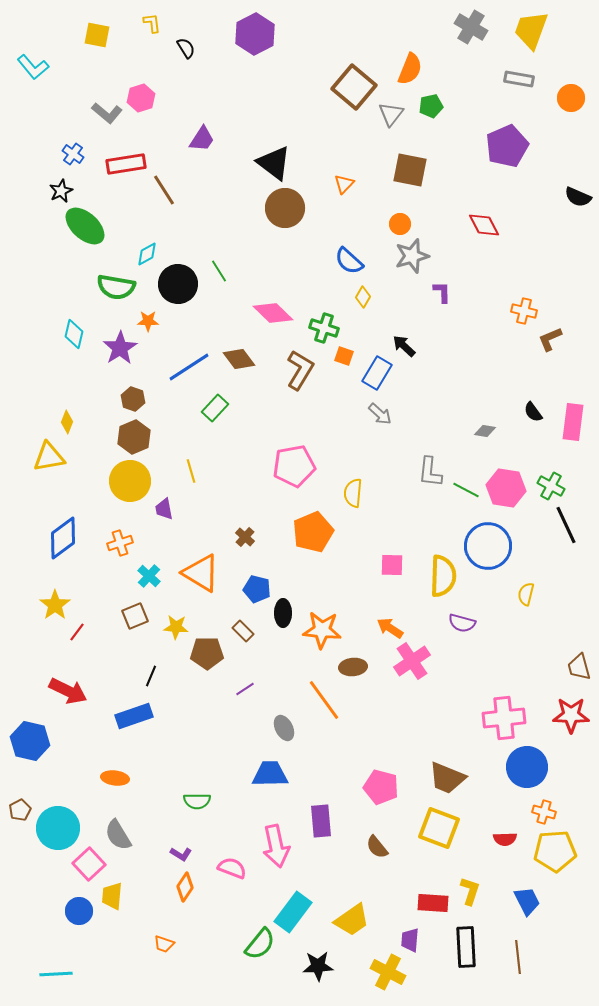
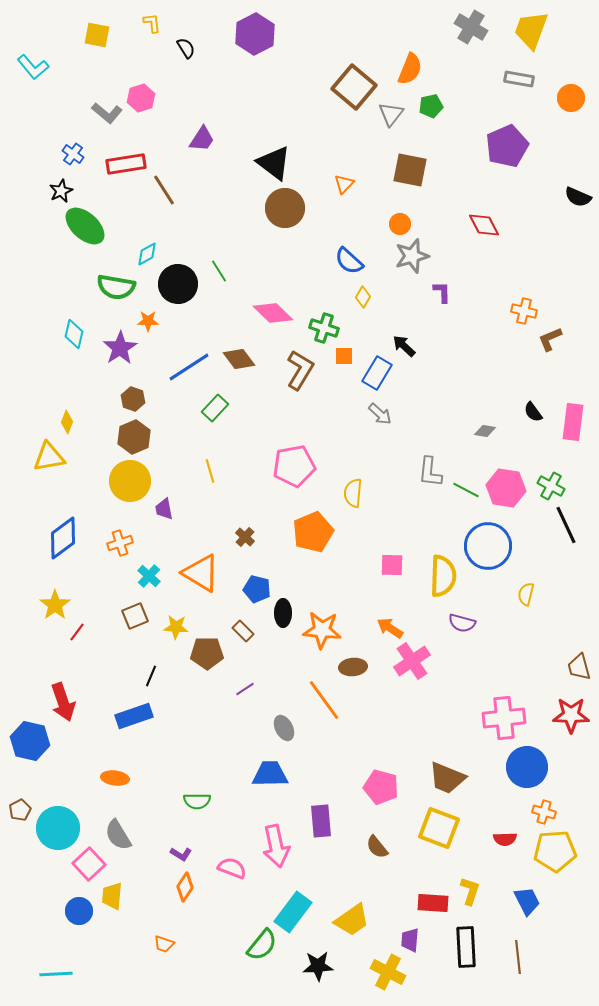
orange square at (344, 356): rotated 18 degrees counterclockwise
yellow line at (191, 471): moved 19 px right
red arrow at (68, 691): moved 5 px left, 11 px down; rotated 45 degrees clockwise
green semicircle at (260, 944): moved 2 px right, 1 px down
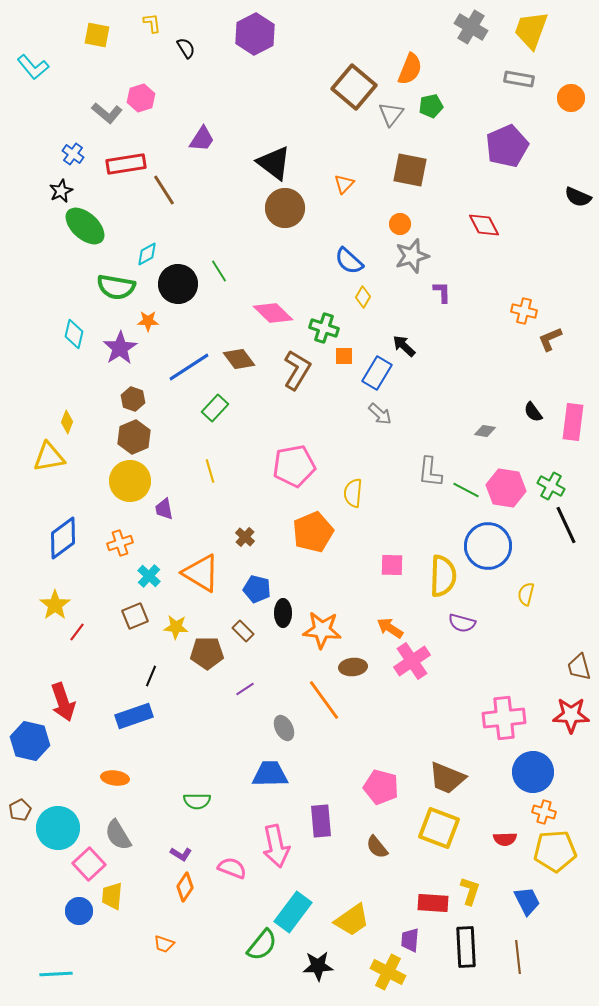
brown L-shape at (300, 370): moved 3 px left
blue circle at (527, 767): moved 6 px right, 5 px down
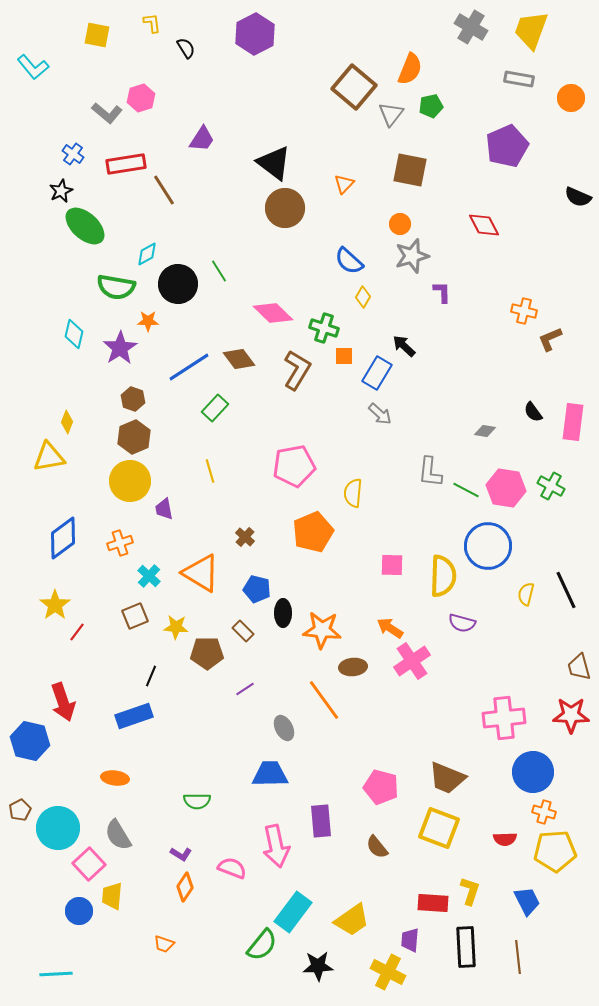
black line at (566, 525): moved 65 px down
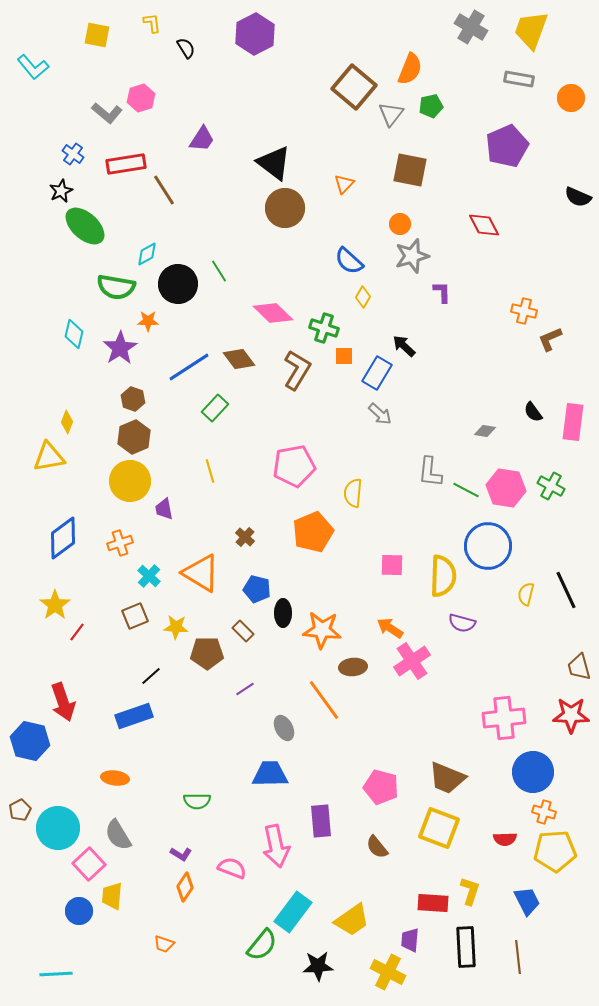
black line at (151, 676): rotated 25 degrees clockwise
